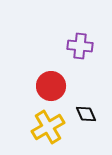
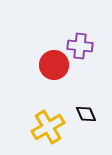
red circle: moved 3 px right, 21 px up
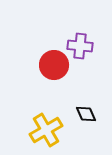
yellow cross: moved 2 px left, 3 px down
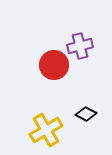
purple cross: rotated 20 degrees counterclockwise
black diamond: rotated 40 degrees counterclockwise
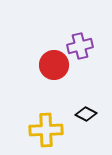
yellow cross: rotated 28 degrees clockwise
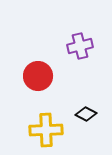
red circle: moved 16 px left, 11 px down
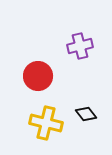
black diamond: rotated 25 degrees clockwise
yellow cross: moved 7 px up; rotated 16 degrees clockwise
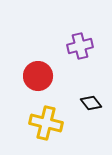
black diamond: moved 5 px right, 11 px up
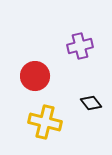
red circle: moved 3 px left
yellow cross: moved 1 px left, 1 px up
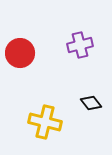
purple cross: moved 1 px up
red circle: moved 15 px left, 23 px up
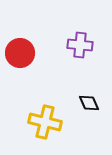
purple cross: rotated 20 degrees clockwise
black diamond: moved 2 px left; rotated 15 degrees clockwise
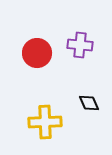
red circle: moved 17 px right
yellow cross: rotated 16 degrees counterclockwise
